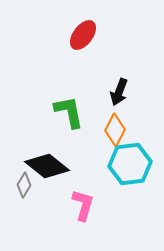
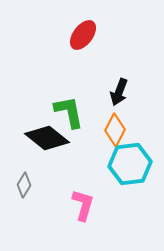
black diamond: moved 28 px up
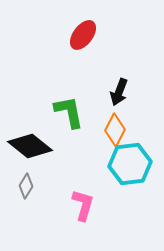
black diamond: moved 17 px left, 8 px down
gray diamond: moved 2 px right, 1 px down
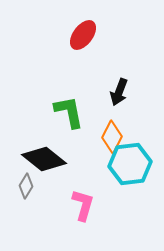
orange diamond: moved 3 px left, 7 px down
black diamond: moved 14 px right, 13 px down
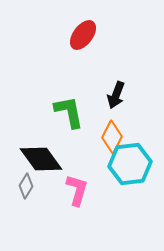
black arrow: moved 3 px left, 3 px down
black diamond: moved 3 px left; rotated 15 degrees clockwise
pink L-shape: moved 6 px left, 15 px up
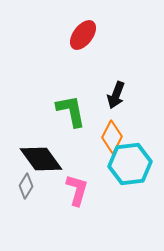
green L-shape: moved 2 px right, 1 px up
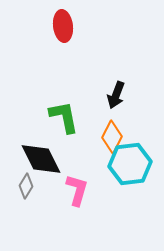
red ellipse: moved 20 px left, 9 px up; rotated 44 degrees counterclockwise
green L-shape: moved 7 px left, 6 px down
black diamond: rotated 9 degrees clockwise
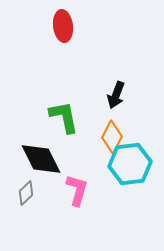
gray diamond: moved 7 px down; rotated 15 degrees clockwise
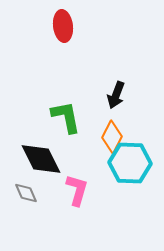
green L-shape: moved 2 px right
cyan hexagon: moved 1 px up; rotated 9 degrees clockwise
gray diamond: rotated 70 degrees counterclockwise
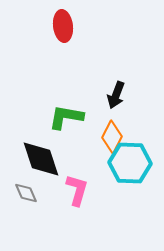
green L-shape: rotated 69 degrees counterclockwise
black diamond: rotated 9 degrees clockwise
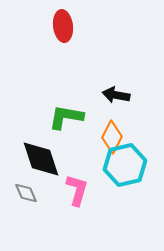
black arrow: rotated 80 degrees clockwise
cyan hexagon: moved 5 px left, 2 px down; rotated 15 degrees counterclockwise
